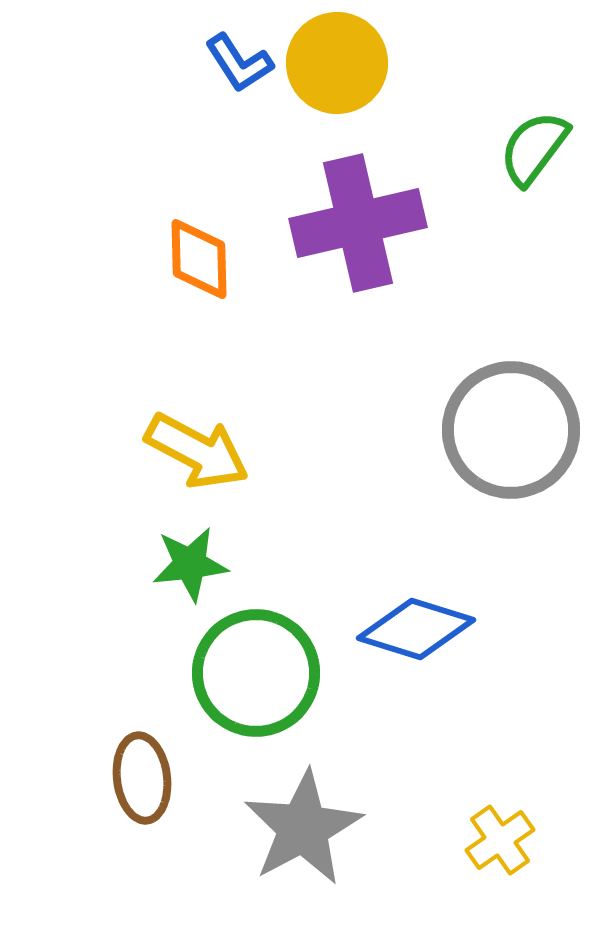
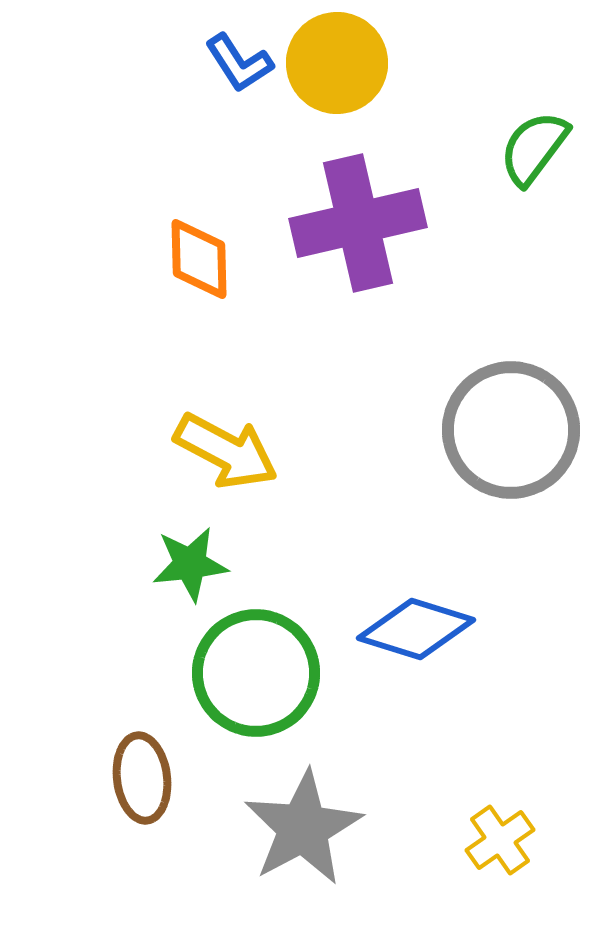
yellow arrow: moved 29 px right
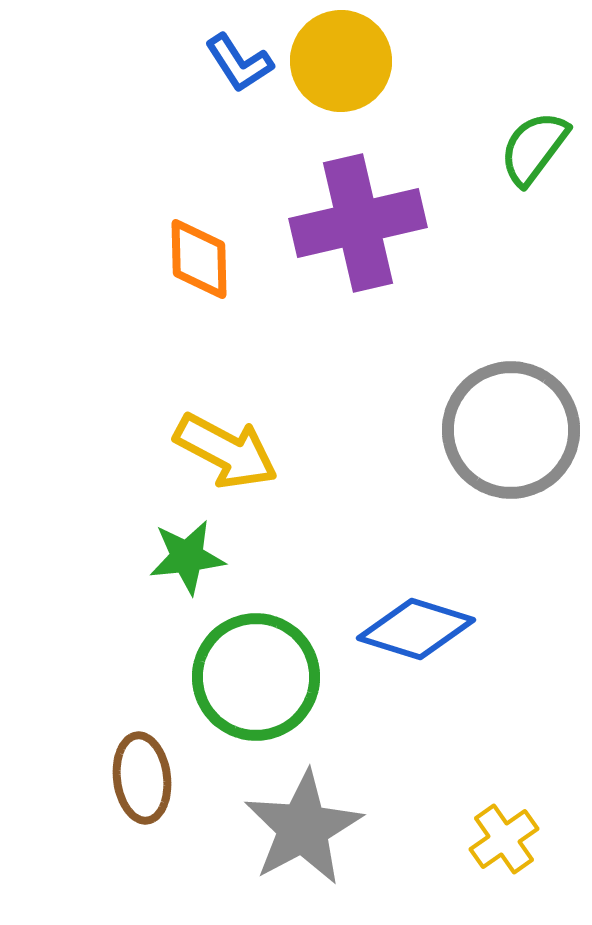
yellow circle: moved 4 px right, 2 px up
green star: moved 3 px left, 7 px up
green circle: moved 4 px down
yellow cross: moved 4 px right, 1 px up
